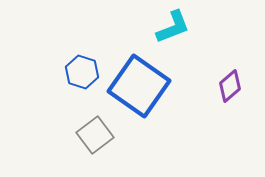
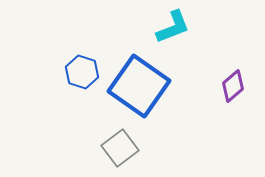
purple diamond: moved 3 px right
gray square: moved 25 px right, 13 px down
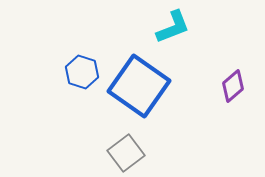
gray square: moved 6 px right, 5 px down
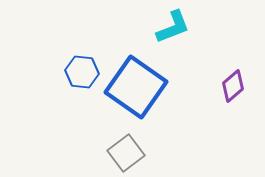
blue hexagon: rotated 12 degrees counterclockwise
blue square: moved 3 px left, 1 px down
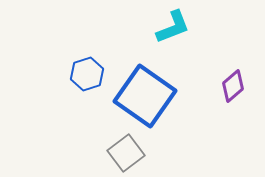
blue hexagon: moved 5 px right, 2 px down; rotated 24 degrees counterclockwise
blue square: moved 9 px right, 9 px down
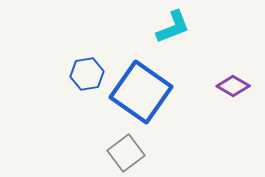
blue hexagon: rotated 8 degrees clockwise
purple diamond: rotated 72 degrees clockwise
blue square: moved 4 px left, 4 px up
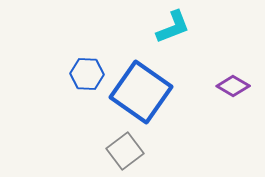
blue hexagon: rotated 12 degrees clockwise
gray square: moved 1 px left, 2 px up
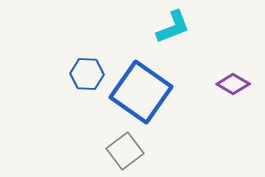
purple diamond: moved 2 px up
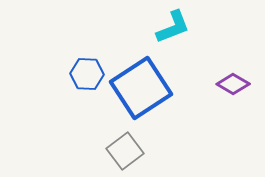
blue square: moved 4 px up; rotated 22 degrees clockwise
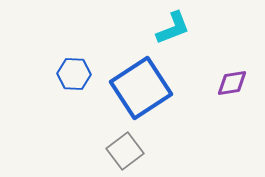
cyan L-shape: moved 1 px down
blue hexagon: moved 13 px left
purple diamond: moved 1 px left, 1 px up; rotated 40 degrees counterclockwise
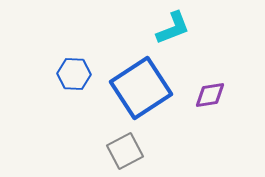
purple diamond: moved 22 px left, 12 px down
gray square: rotated 9 degrees clockwise
